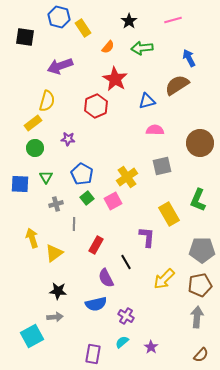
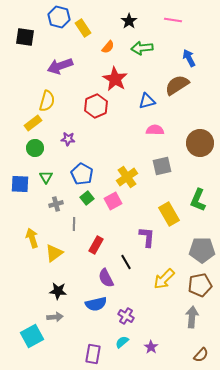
pink line at (173, 20): rotated 24 degrees clockwise
gray arrow at (197, 317): moved 5 px left
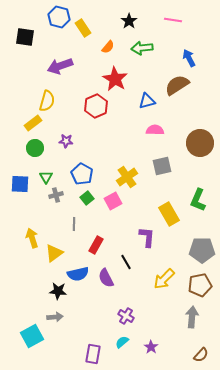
purple star at (68, 139): moved 2 px left, 2 px down
gray cross at (56, 204): moved 9 px up
blue semicircle at (96, 304): moved 18 px left, 30 px up
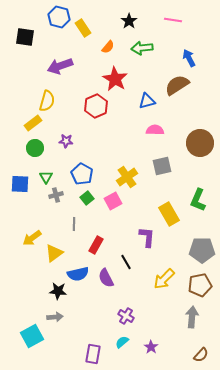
yellow arrow at (32, 238): rotated 108 degrees counterclockwise
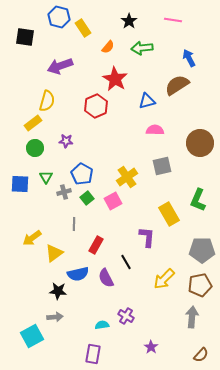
gray cross at (56, 195): moved 8 px right, 3 px up
cyan semicircle at (122, 342): moved 20 px left, 17 px up; rotated 32 degrees clockwise
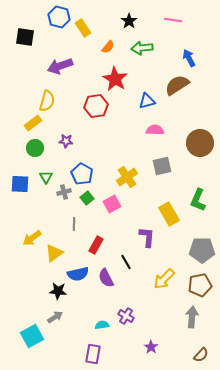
red hexagon at (96, 106): rotated 15 degrees clockwise
pink square at (113, 201): moved 1 px left, 3 px down
gray arrow at (55, 317): rotated 28 degrees counterclockwise
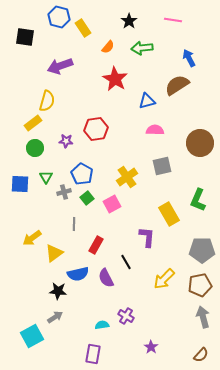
red hexagon at (96, 106): moved 23 px down
gray arrow at (192, 317): moved 11 px right; rotated 20 degrees counterclockwise
